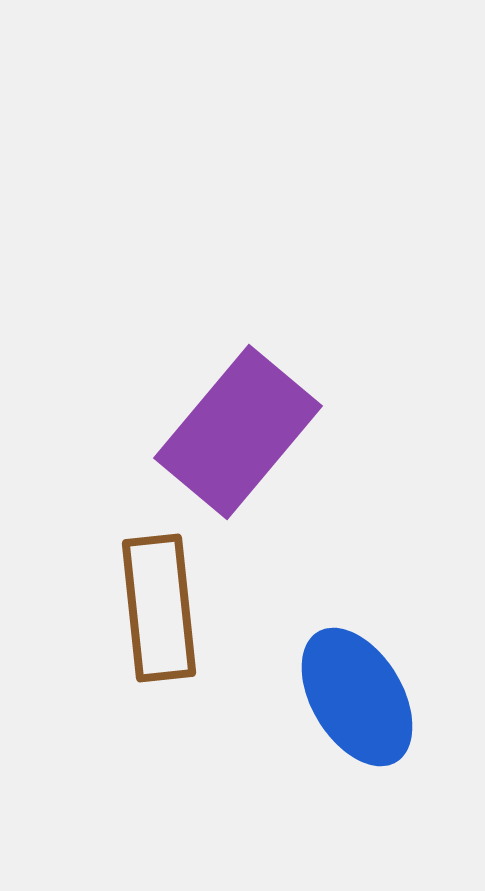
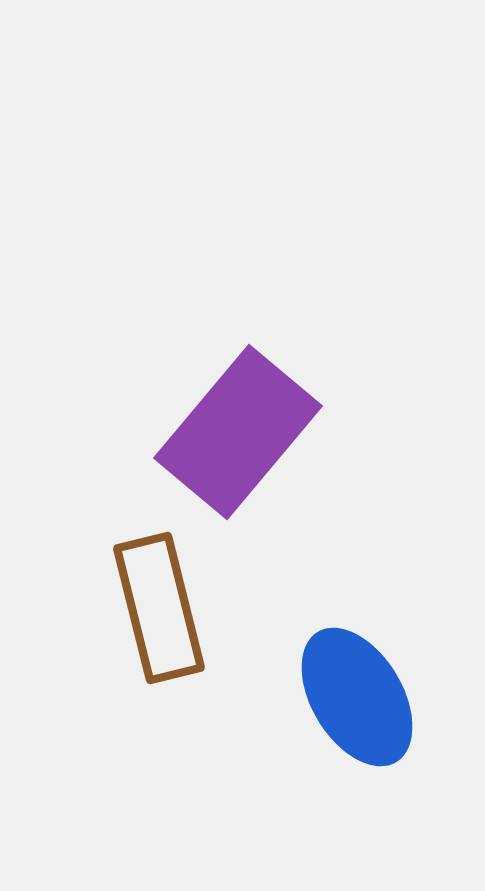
brown rectangle: rotated 8 degrees counterclockwise
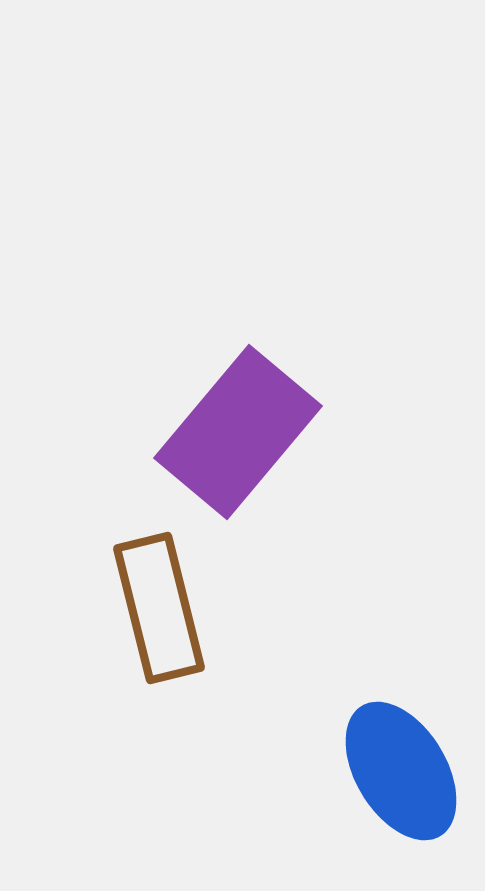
blue ellipse: moved 44 px right, 74 px down
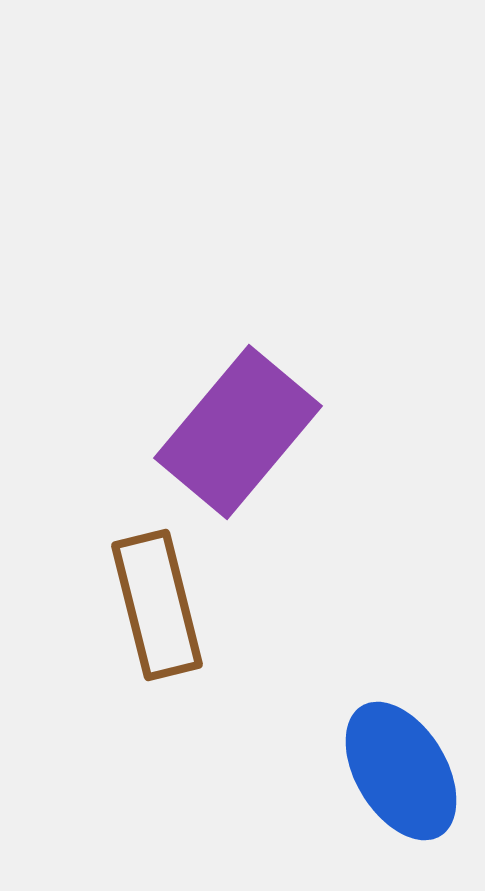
brown rectangle: moved 2 px left, 3 px up
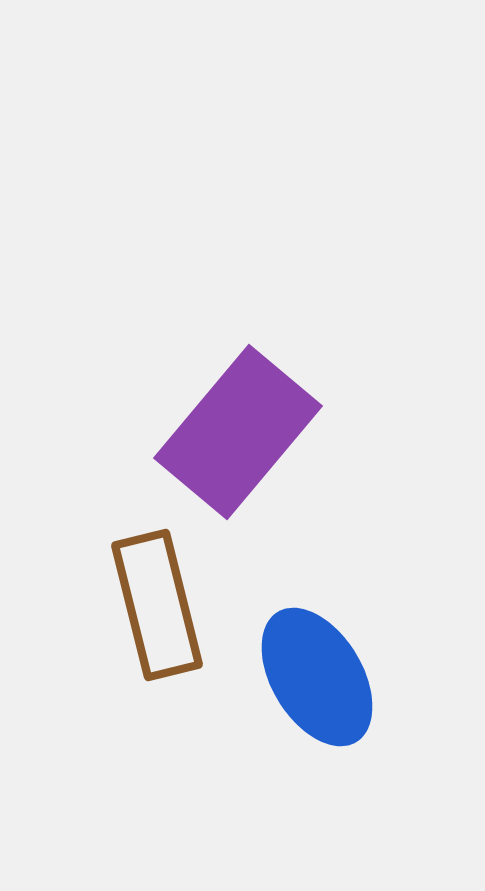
blue ellipse: moved 84 px left, 94 px up
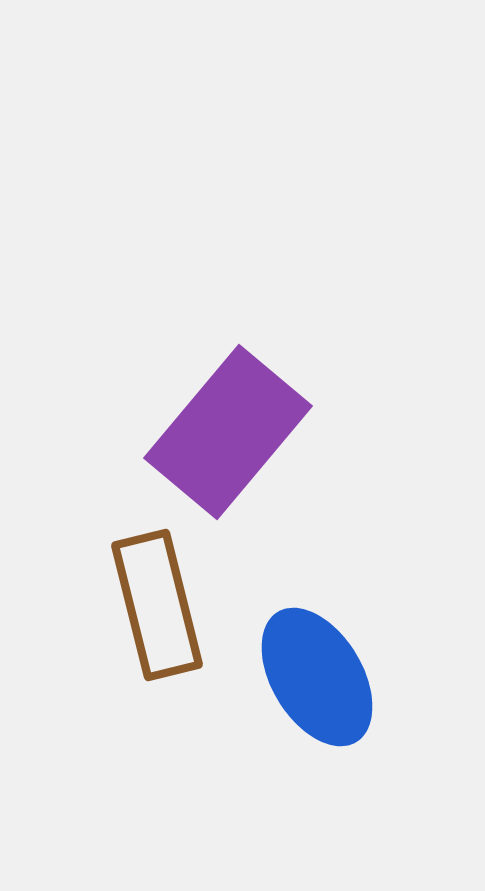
purple rectangle: moved 10 px left
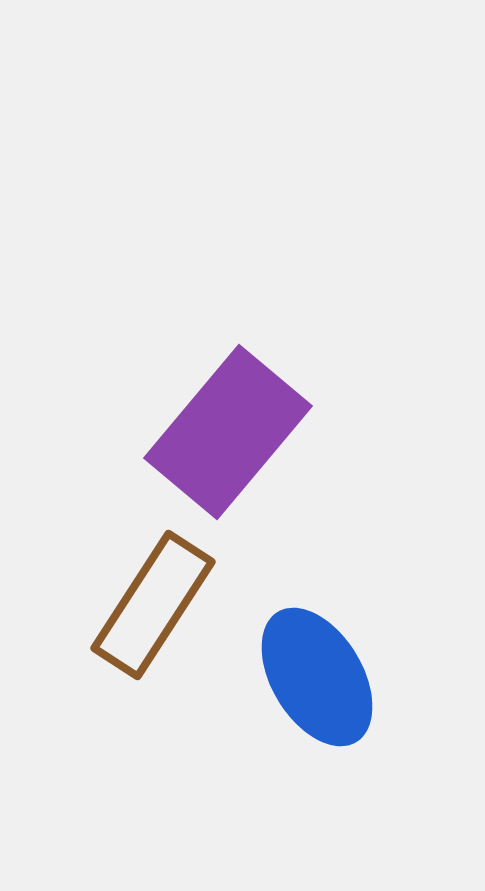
brown rectangle: moved 4 px left; rotated 47 degrees clockwise
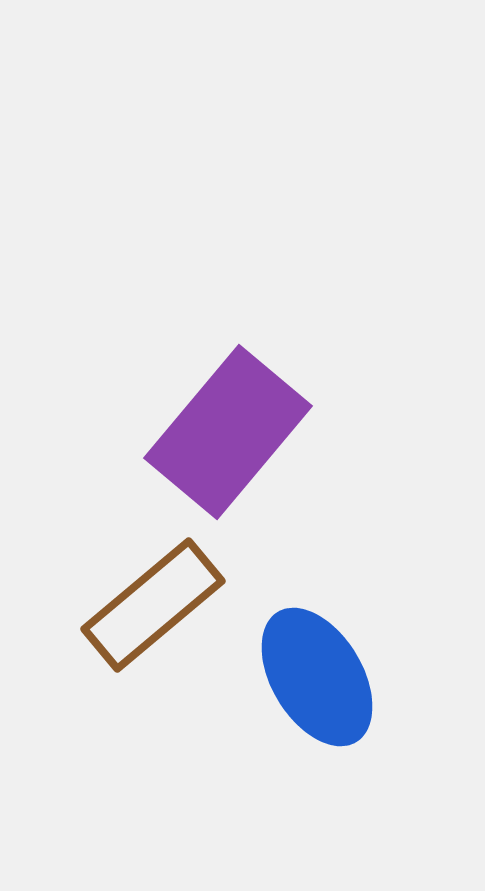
brown rectangle: rotated 17 degrees clockwise
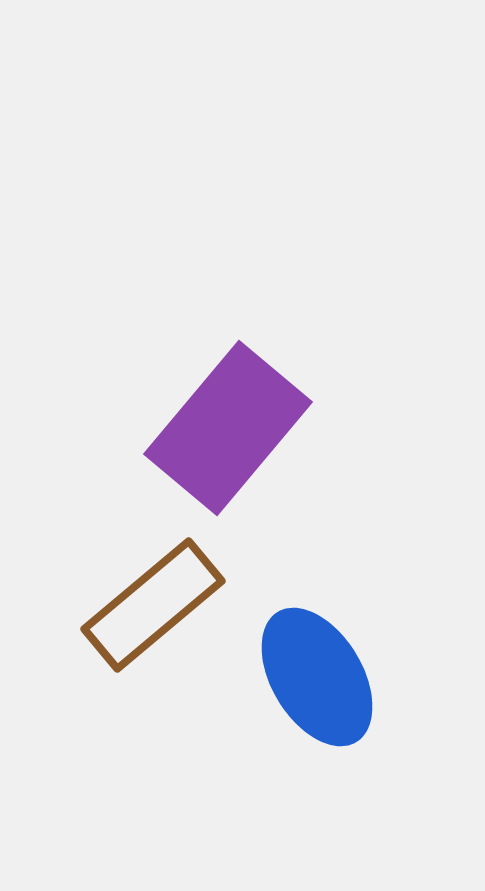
purple rectangle: moved 4 px up
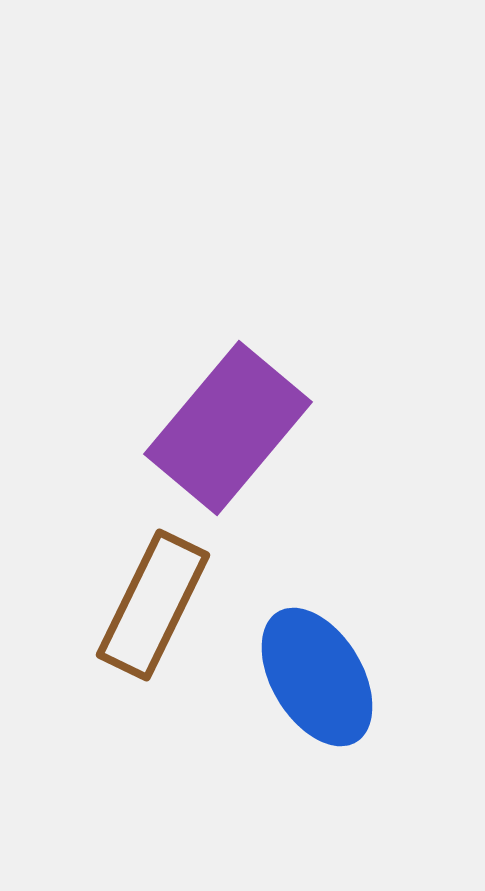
brown rectangle: rotated 24 degrees counterclockwise
